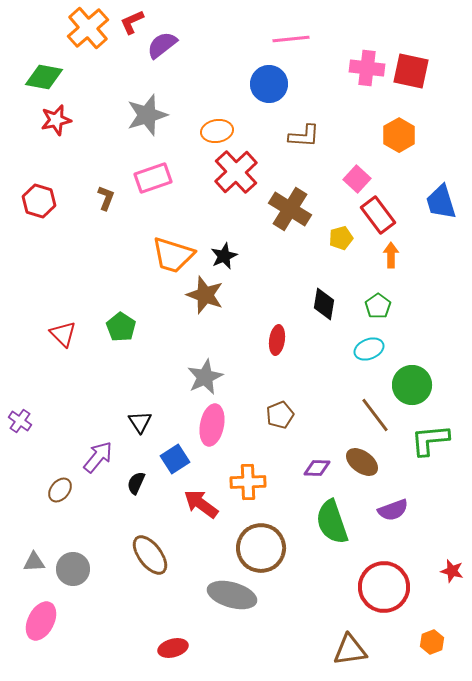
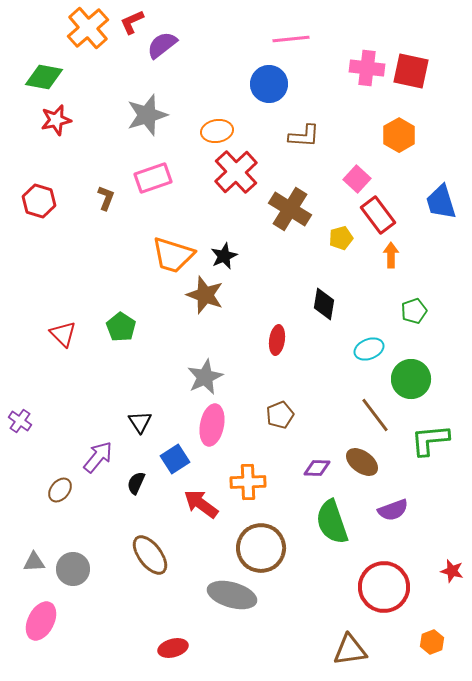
green pentagon at (378, 306): moved 36 px right, 5 px down; rotated 15 degrees clockwise
green circle at (412, 385): moved 1 px left, 6 px up
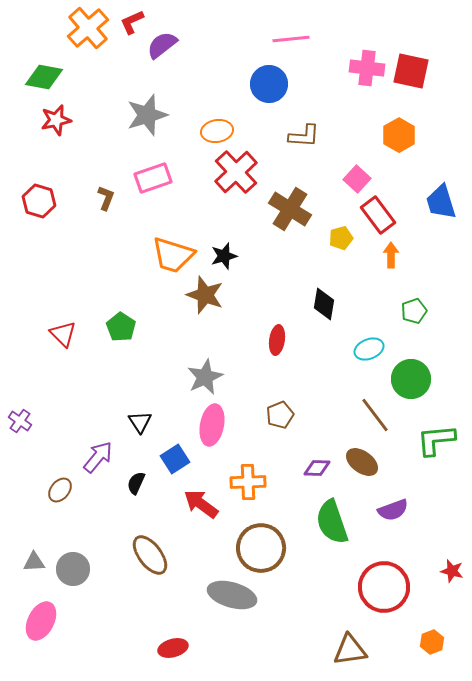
black star at (224, 256): rotated 8 degrees clockwise
green L-shape at (430, 440): moved 6 px right
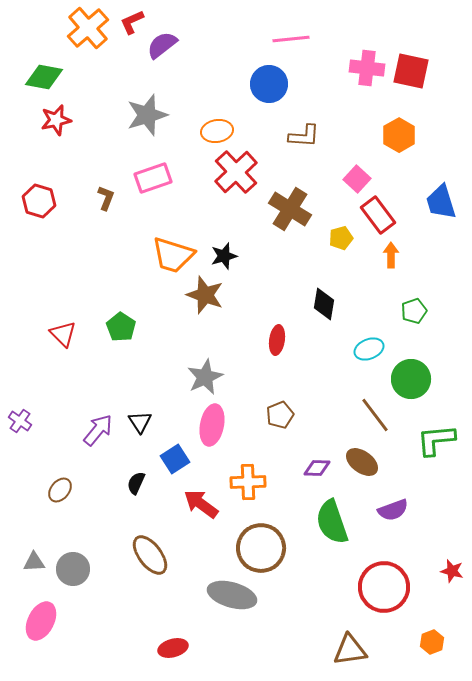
purple arrow at (98, 457): moved 27 px up
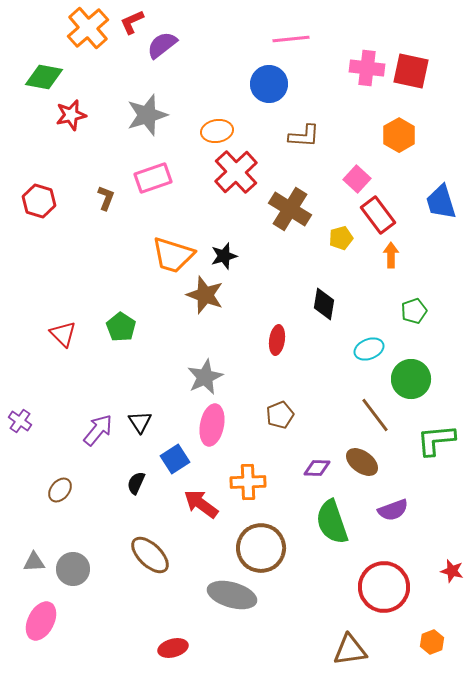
red star at (56, 120): moved 15 px right, 5 px up
brown ellipse at (150, 555): rotated 9 degrees counterclockwise
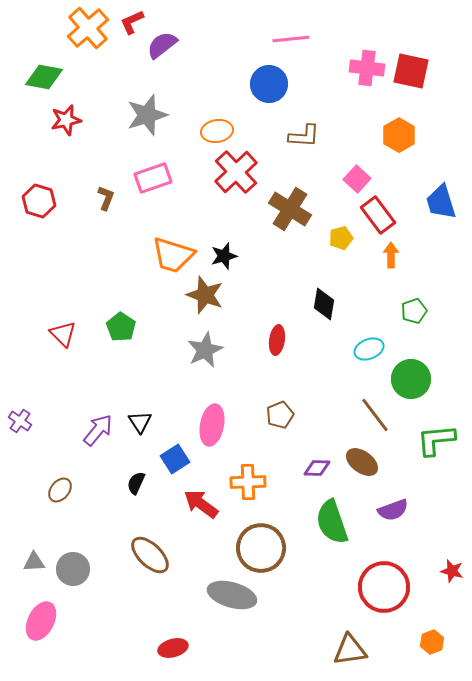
red star at (71, 115): moved 5 px left, 5 px down
gray star at (205, 377): moved 27 px up
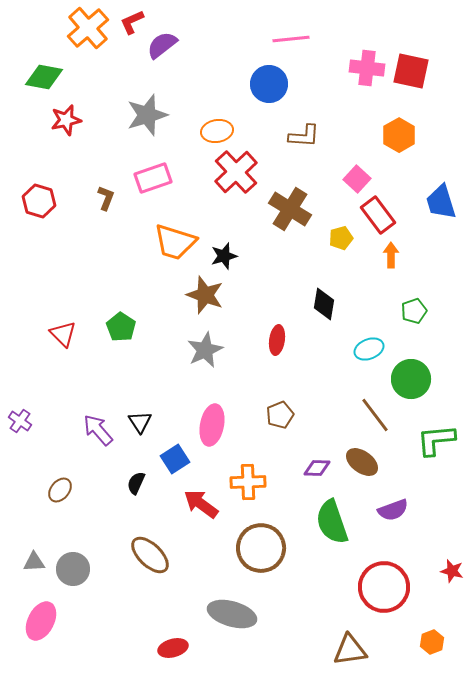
orange trapezoid at (173, 255): moved 2 px right, 13 px up
purple arrow at (98, 430): rotated 80 degrees counterclockwise
gray ellipse at (232, 595): moved 19 px down
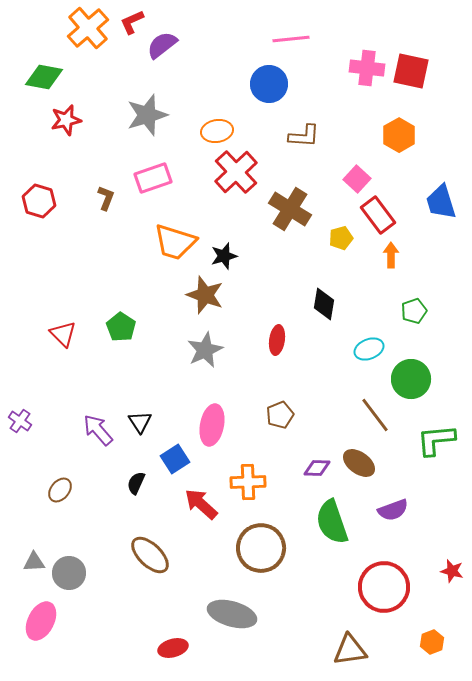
brown ellipse at (362, 462): moved 3 px left, 1 px down
red arrow at (201, 504): rotated 6 degrees clockwise
gray circle at (73, 569): moved 4 px left, 4 px down
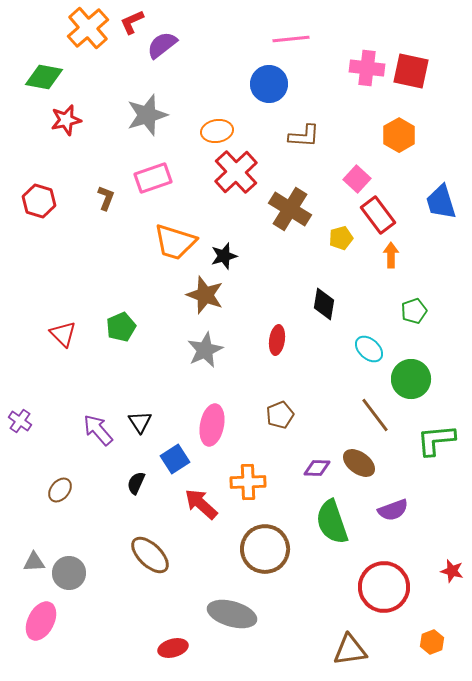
green pentagon at (121, 327): rotated 16 degrees clockwise
cyan ellipse at (369, 349): rotated 64 degrees clockwise
brown circle at (261, 548): moved 4 px right, 1 px down
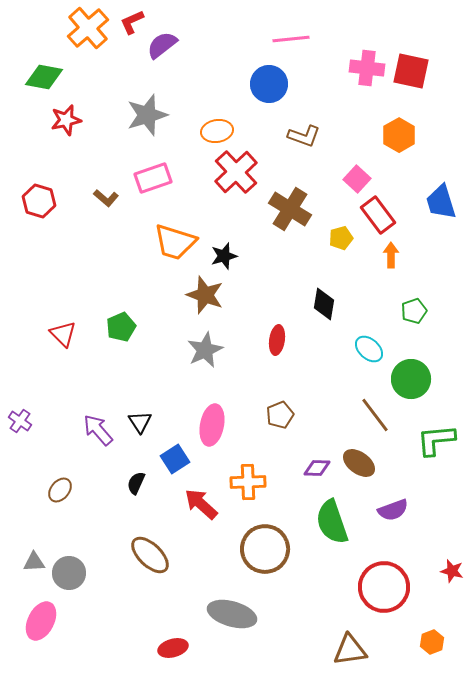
brown L-shape at (304, 136): rotated 16 degrees clockwise
brown L-shape at (106, 198): rotated 110 degrees clockwise
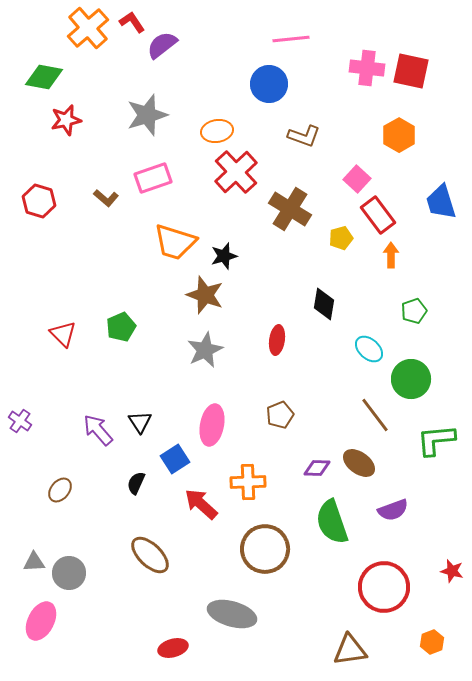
red L-shape at (132, 22): rotated 80 degrees clockwise
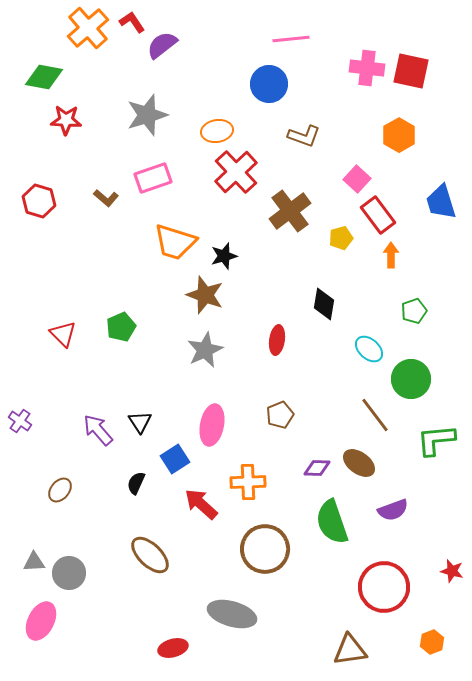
red star at (66, 120): rotated 16 degrees clockwise
brown cross at (290, 209): moved 2 px down; rotated 21 degrees clockwise
